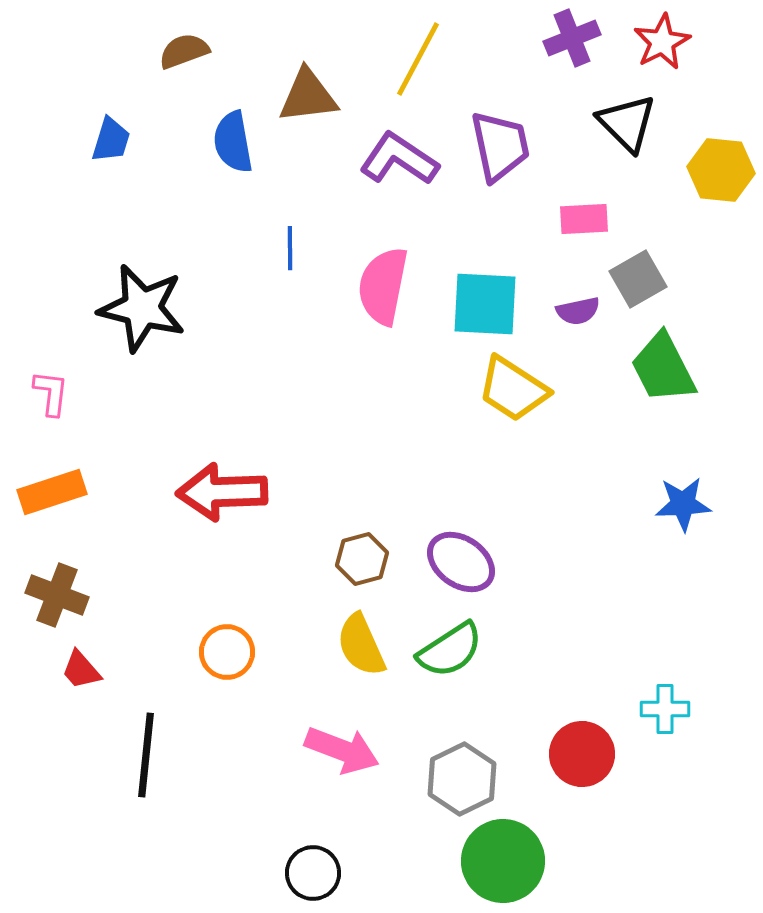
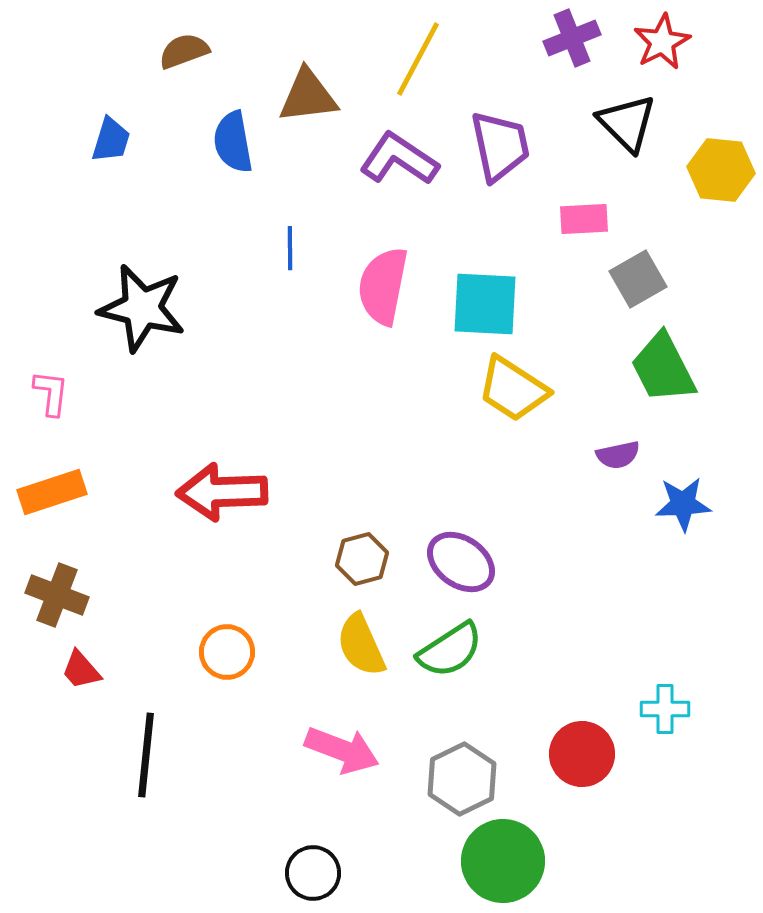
purple semicircle: moved 40 px right, 144 px down
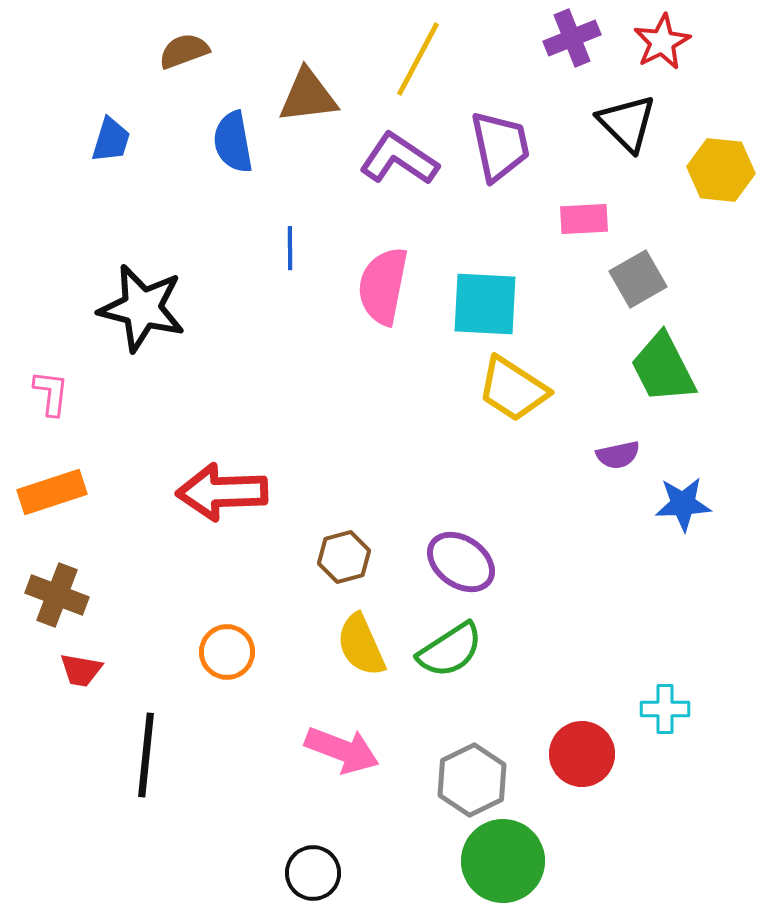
brown hexagon: moved 18 px left, 2 px up
red trapezoid: rotated 39 degrees counterclockwise
gray hexagon: moved 10 px right, 1 px down
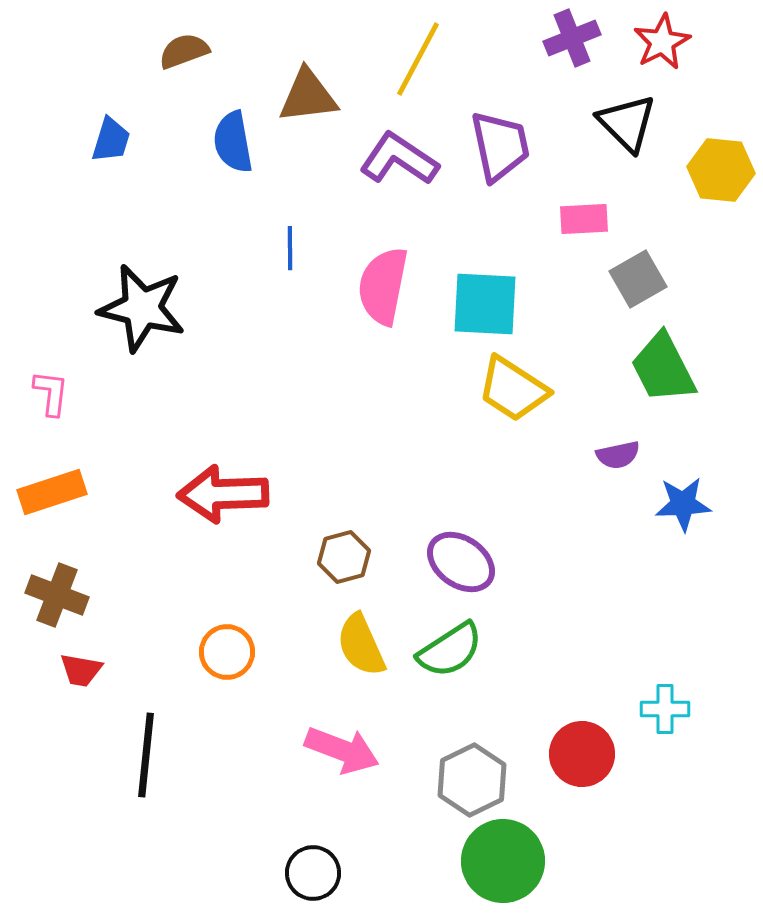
red arrow: moved 1 px right, 2 px down
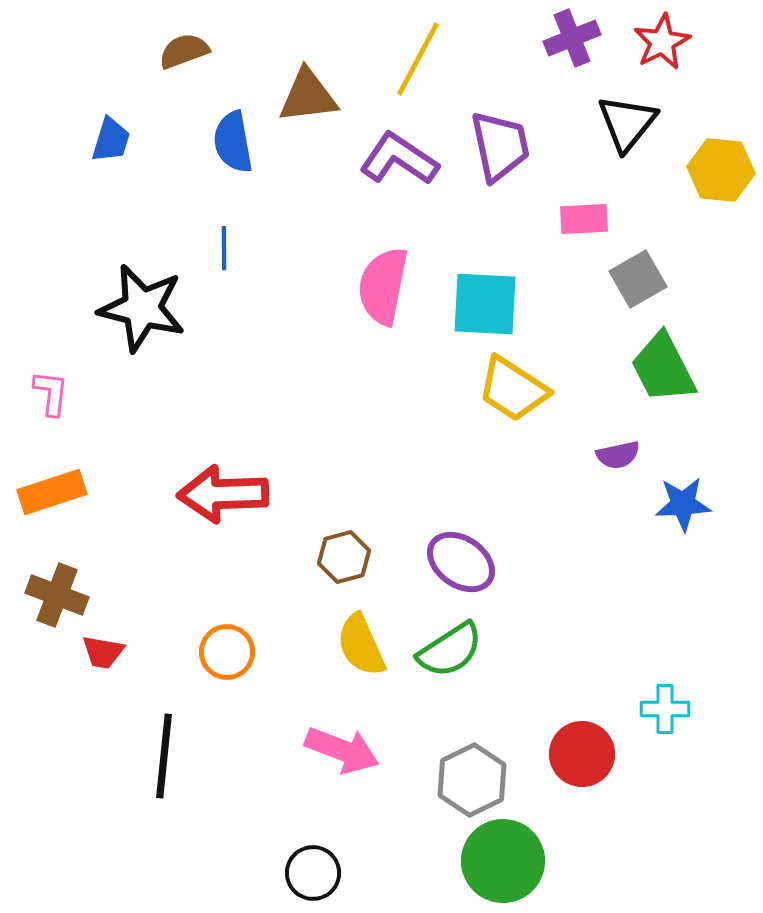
black triangle: rotated 24 degrees clockwise
blue line: moved 66 px left
red trapezoid: moved 22 px right, 18 px up
black line: moved 18 px right, 1 px down
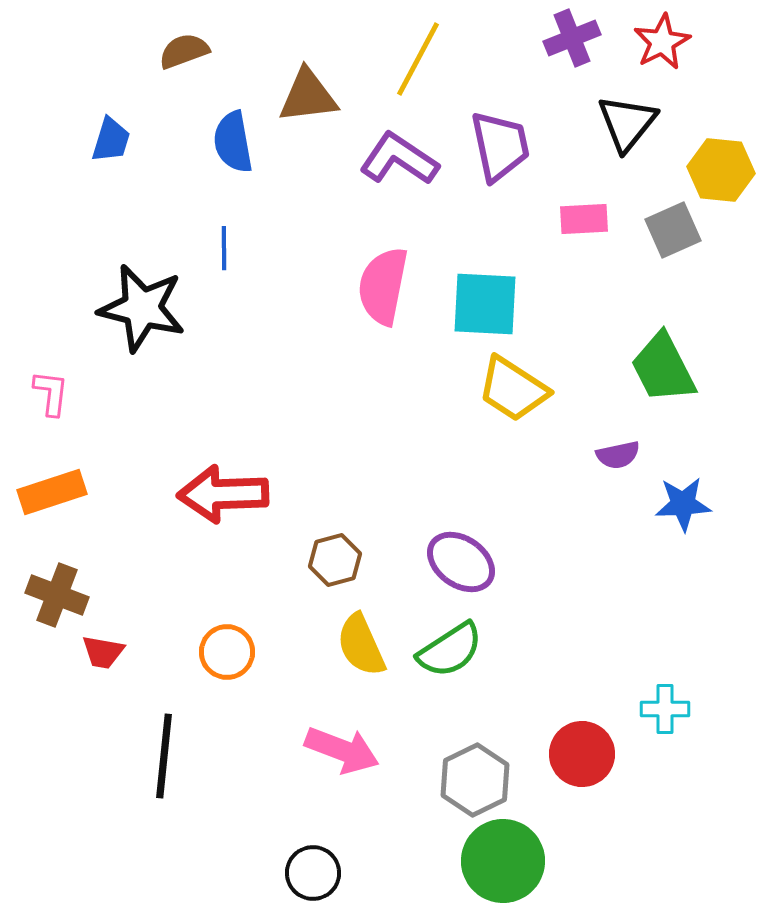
gray square: moved 35 px right, 49 px up; rotated 6 degrees clockwise
brown hexagon: moved 9 px left, 3 px down
gray hexagon: moved 3 px right
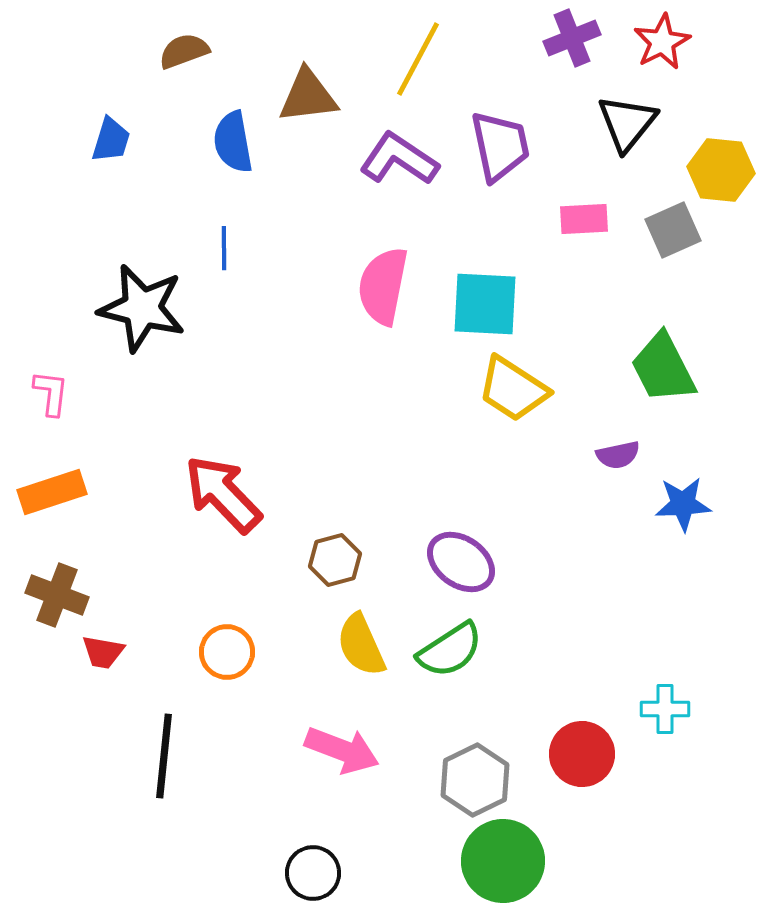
red arrow: rotated 48 degrees clockwise
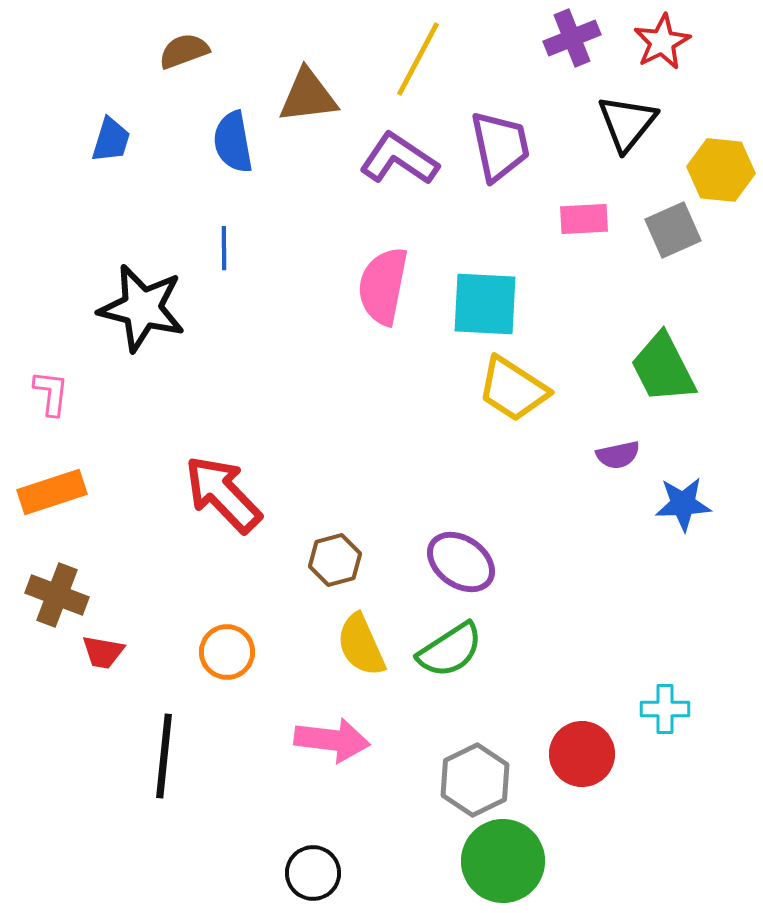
pink arrow: moved 10 px left, 10 px up; rotated 14 degrees counterclockwise
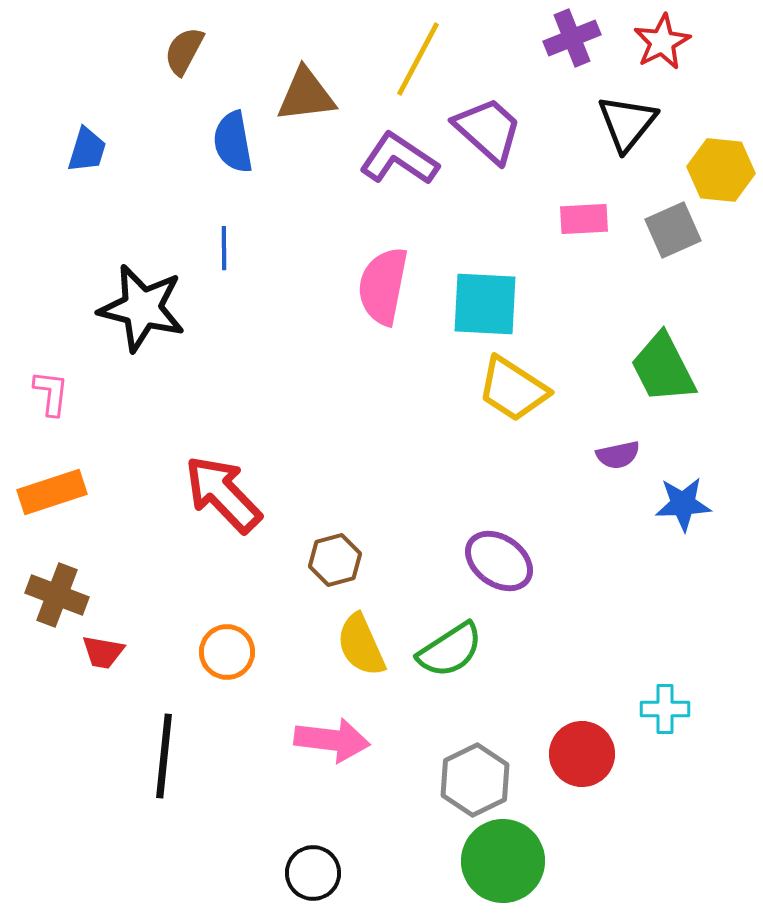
brown semicircle: rotated 42 degrees counterclockwise
brown triangle: moved 2 px left, 1 px up
blue trapezoid: moved 24 px left, 10 px down
purple trapezoid: moved 12 px left, 16 px up; rotated 36 degrees counterclockwise
purple ellipse: moved 38 px right, 1 px up
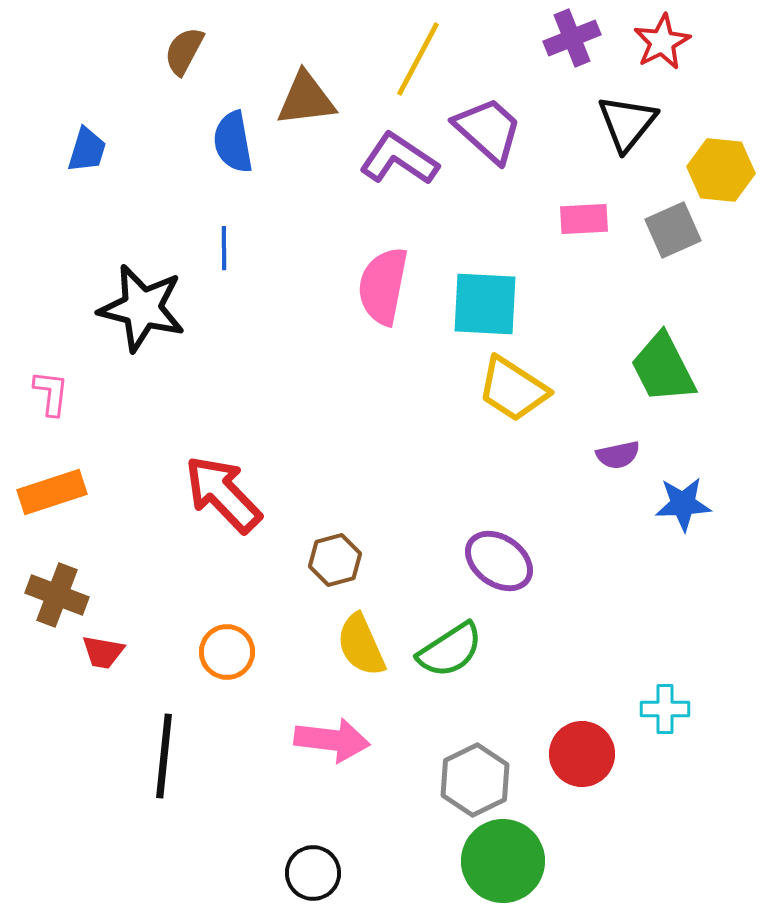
brown triangle: moved 4 px down
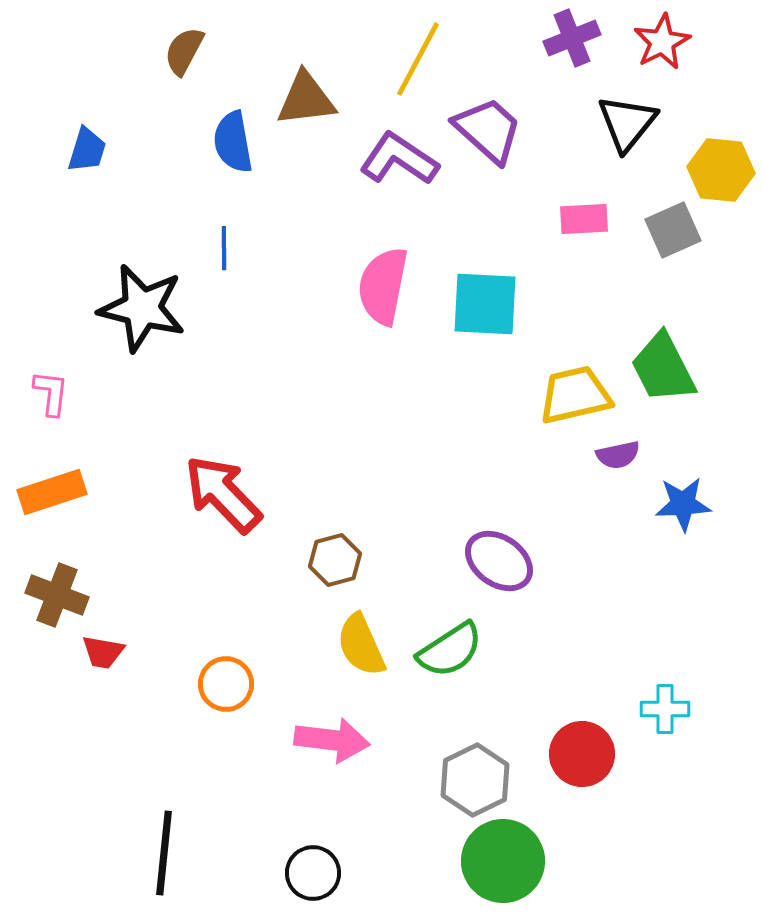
yellow trapezoid: moved 62 px right, 6 px down; rotated 134 degrees clockwise
orange circle: moved 1 px left, 32 px down
black line: moved 97 px down
